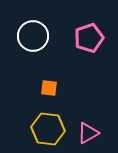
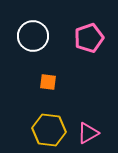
orange square: moved 1 px left, 6 px up
yellow hexagon: moved 1 px right, 1 px down
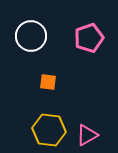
white circle: moved 2 px left
pink triangle: moved 1 px left, 2 px down
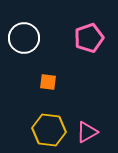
white circle: moved 7 px left, 2 px down
pink triangle: moved 3 px up
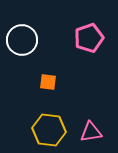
white circle: moved 2 px left, 2 px down
pink triangle: moved 4 px right; rotated 20 degrees clockwise
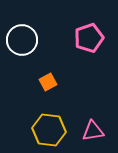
orange square: rotated 36 degrees counterclockwise
pink triangle: moved 2 px right, 1 px up
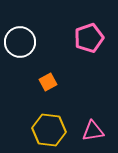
white circle: moved 2 px left, 2 px down
